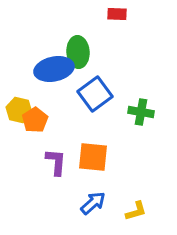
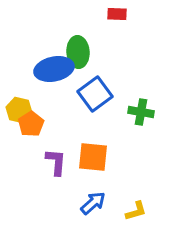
orange pentagon: moved 4 px left, 4 px down
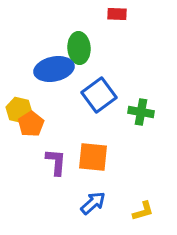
green ellipse: moved 1 px right, 4 px up
blue square: moved 4 px right, 1 px down
yellow L-shape: moved 7 px right
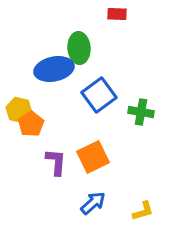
orange square: rotated 32 degrees counterclockwise
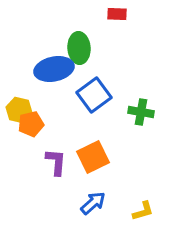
blue square: moved 5 px left
orange pentagon: rotated 20 degrees clockwise
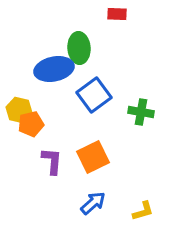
purple L-shape: moved 4 px left, 1 px up
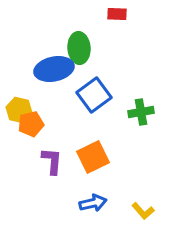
green cross: rotated 20 degrees counterclockwise
blue arrow: rotated 28 degrees clockwise
yellow L-shape: rotated 65 degrees clockwise
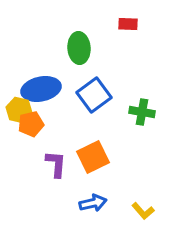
red rectangle: moved 11 px right, 10 px down
blue ellipse: moved 13 px left, 20 px down
green cross: moved 1 px right; rotated 20 degrees clockwise
purple L-shape: moved 4 px right, 3 px down
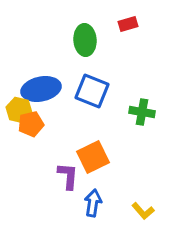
red rectangle: rotated 18 degrees counterclockwise
green ellipse: moved 6 px right, 8 px up
blue square: moved 2 px left, 4 px up; rotated 32 degrees counterclockwise
purple L-shape: moved 12 px right, 12 px down
blue arrow: rotated 68 degrees counterclockwise
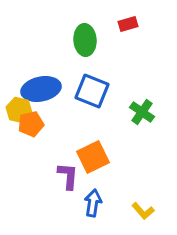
green cross: rotated 25 degrees clockwise
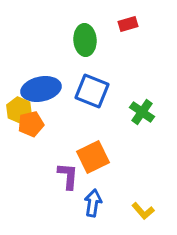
yellow hexagon: rotated 10 degrees clockwise
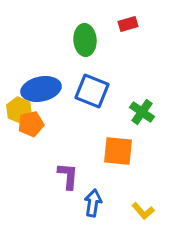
orange square: moved 25 px right, 6 px up; rotated 32 degrees clockwise
